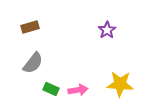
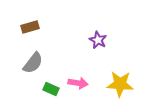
purple star: moved 9 px left, 10 px down; rotated 12 degrees counterclockwise
pink arrow: moved 7 px up; rotated 18 degrees clockwise
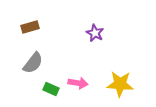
purple star: moved 3 px left, 7 px up
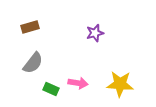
purple star: rotated 30 degrees clockwise
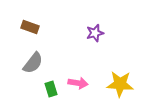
brown rectangle: rotated 36 degrees clockwise
green rectangle: rotated 49 degrees clockwise
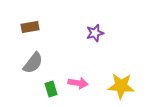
brown rectangle: rotated 30 degrees counterclockwise
yellow star: moved 1 px right, 2 px down
